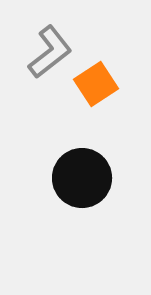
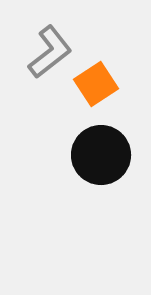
black circle: moved 19 px right, 23 px up
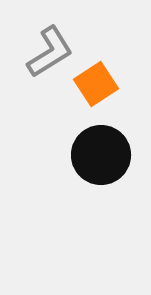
gray L-shape: rotated 6 degrees clockwise
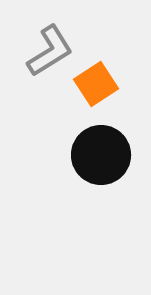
gray L-shape: moved 1 px up
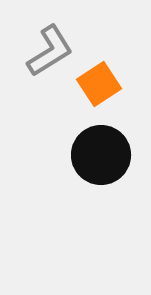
orange square: moved 3 px right
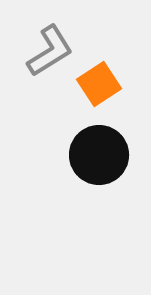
black circle: moved 2 px left
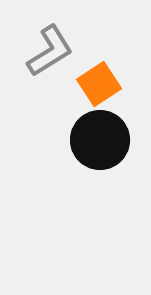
black circle: moved 1 px right, 15 px up
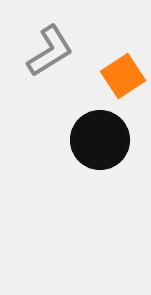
orange square: moved 24 px right, 8 px up
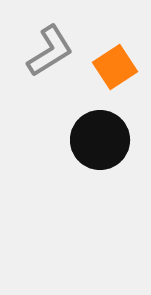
orange square: moved 8 px left, 9 px up
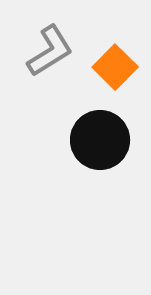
orange square: rotated 12 degrees counterclockwise
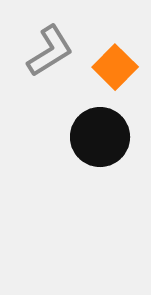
black circle: moved 3 px up
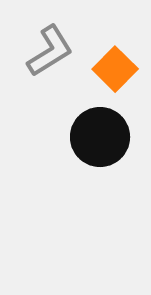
orange square: moved 2 px down
